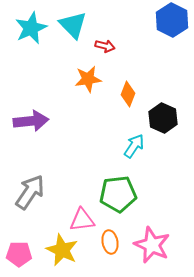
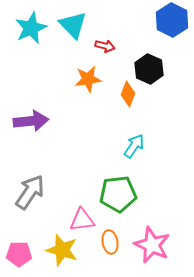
black hexagon: moved 14 px left, 49 px up
yellow star: rotated 8 degrees counterclockwise
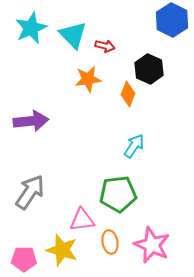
cyan triangle: moved 10 px down
pink pentagon: moved 5 px right, 5 px down
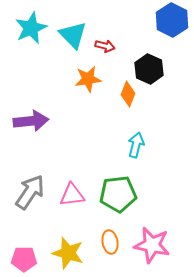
cyan arrow: moved 2 px right, 1 px up; rotated 20 degrees counterclockwise
pink triangle: moved 10 px left, 25 px up
pink star: rotated 12 degrees counterclockwise
yellow star: moved 6 px right, 3 px down
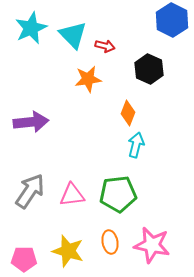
orange diamond: moved 19 px down
purple arrow: moved 1 px down
gray arrow: moved 1 px up
yellow star: moved 2 px up
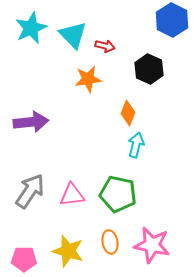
green pentagon: rotated 18 degrees clockwise
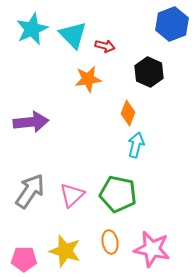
blue hexagon: moved 4 px down; rotated 12 degrees clockwise
cyan star: moved 1 px right, 1 px down
black hexagon: moved 3 px down
pink triangle: rotated 36 degrees counterclockwise
pink star: moved 4 px down
yellow star: moved 3 px left
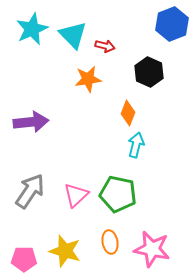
pink triangle: moved 4 px right
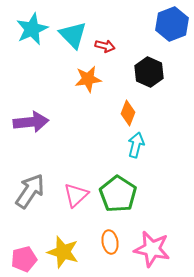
green pentagon: rotated 21 degrees clockwise
yellow star: moved 2 px left, 1 px down
pink pentagon: rotated 15 degrees counterclockwise
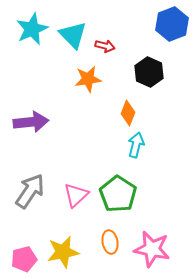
yellow star: rotated 28 degrees counterclockwise
